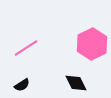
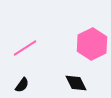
pink line: moved 1 px left
black semicircle: rotated 21 degrees counterclockwise
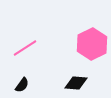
black diamond: rotated 60 degrees counterclockwise
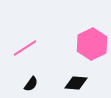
black semicircle: moved 9 px right, 1 px up
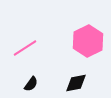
pink hexagon: moved 4 px left, 3 px up
black diamond: rotated 15 degrees counterclockwise
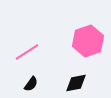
pink hexagon: rotated 8 degrees clockwise
pink line: moved 2 px right, 4 px down
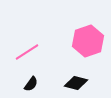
black diamond: rotated 25 degrees clockwise
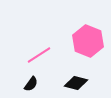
pink hexagon: rotated 20 degrees counterclockwise
pink line: moved 12 px right, 3 px down
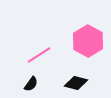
pink hexagon: rotated 8 degrees clockwise
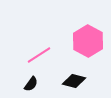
black diamond: moved 2 px left, 2 px up
